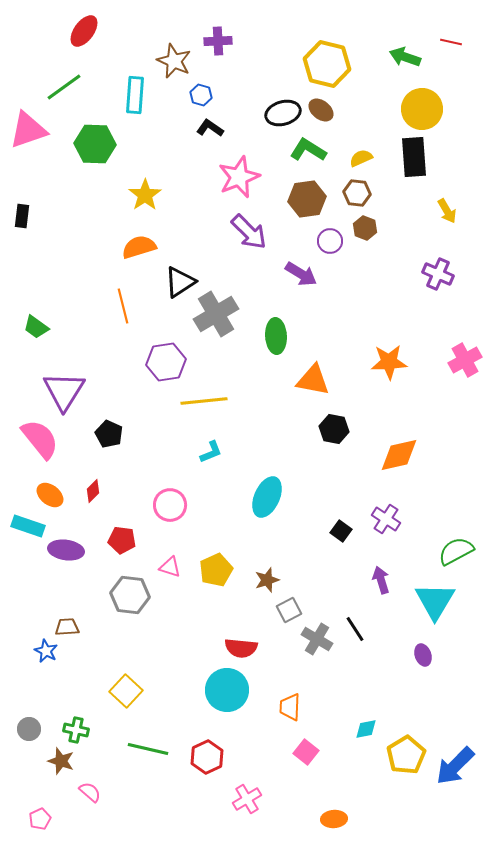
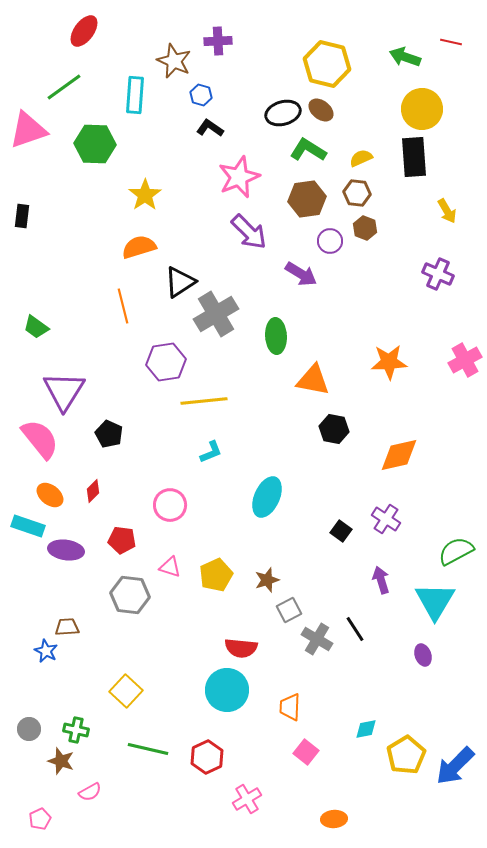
yellow pentagon at (216, 570): moved 5 px down
pink semicircle at (90, 792): rotated 110 degrees clockwise
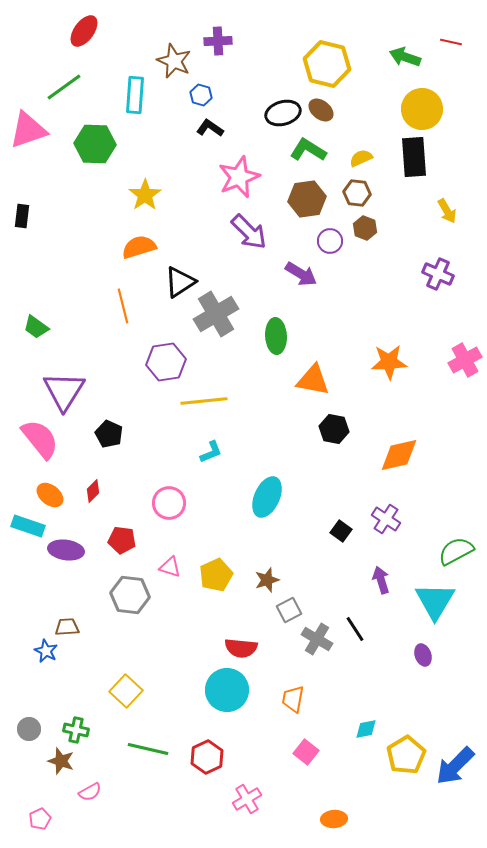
pink circle at (170, 505): moved 1 px left, 2 px up
orange trapezoid at (290, 707): moved 3 px right, 8 px up; rotated 8 degrees clockwise
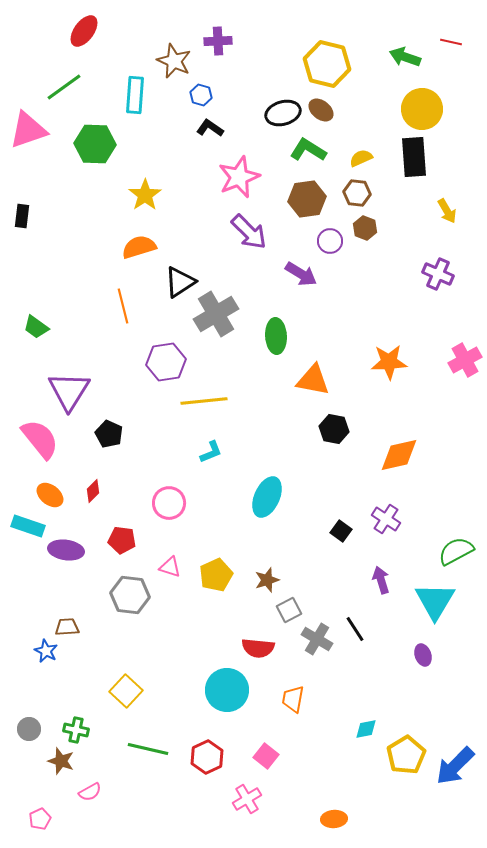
purple triangle at (64, 391): moved 5 px right
red semicircle at (241, 648): moved 17 px right
pink square at (306, 752): moved 40 px left, 4 px down
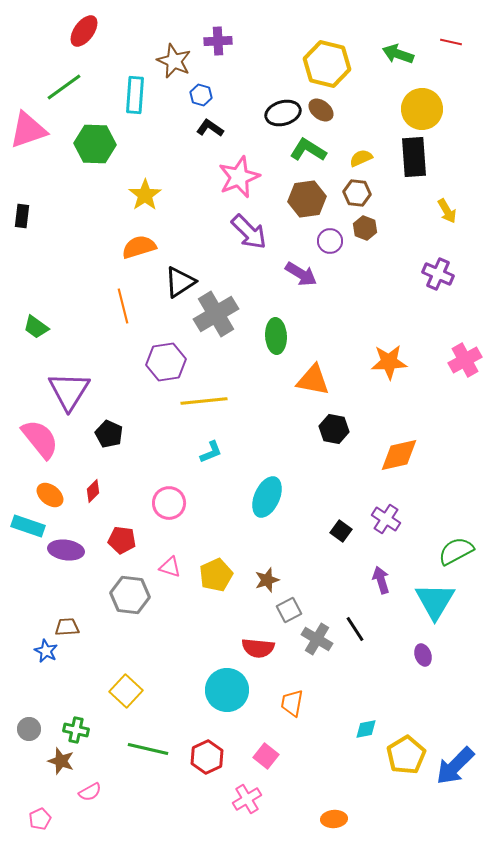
green arrow at (405, 57): moved 7 px left, 3 px up
orange trapezoid at (293, 699): moved 1 px left, 4 px down
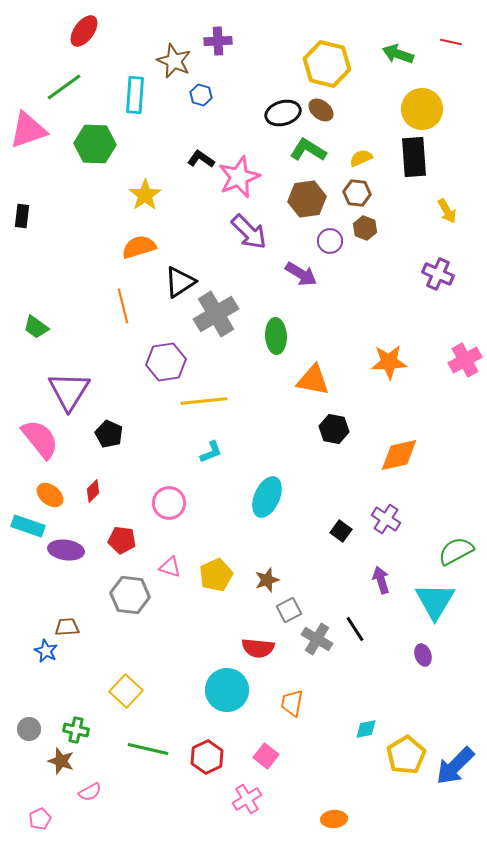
black L-shape at (210, 128): moved 9 px left, 31 px down
